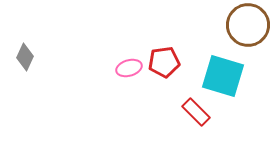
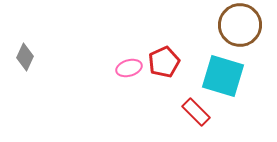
brown circle: moved 8 px left
red pentagon: rotated 16 degrees counterclockwise
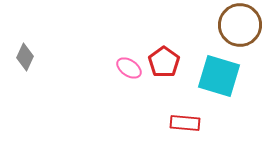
red pentagon: rotated 12 degrees counterclockwise
pink ellipse: rotated 50 degrees clockwise
cyan square: moved 4 px left
red rectangle: moved 11 px left, 11 px down; rotated 40 degrees counterclockwise
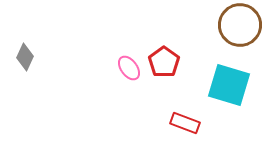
pink ellipse: rotated 20 degrees clockwise
cyan square: moved 10 px right, 9 px down
red rectangle: rotated 16 degrees clockwise
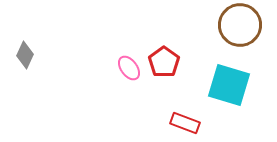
gray diamond: moved 2 px up
